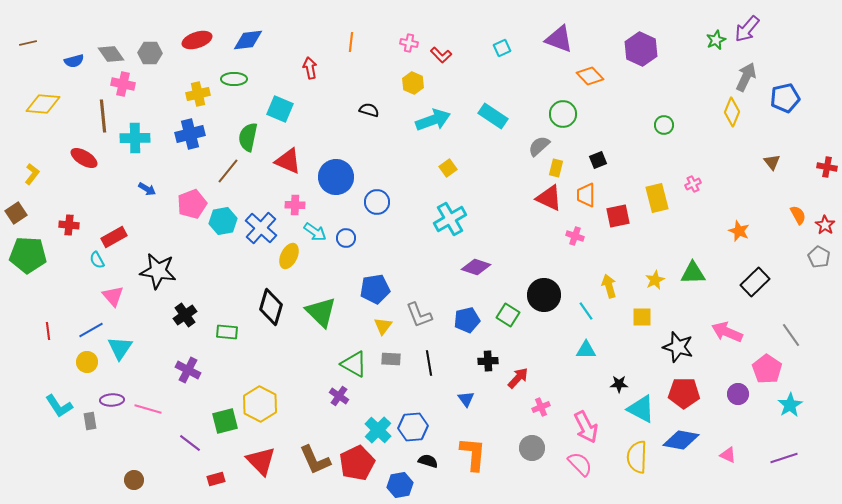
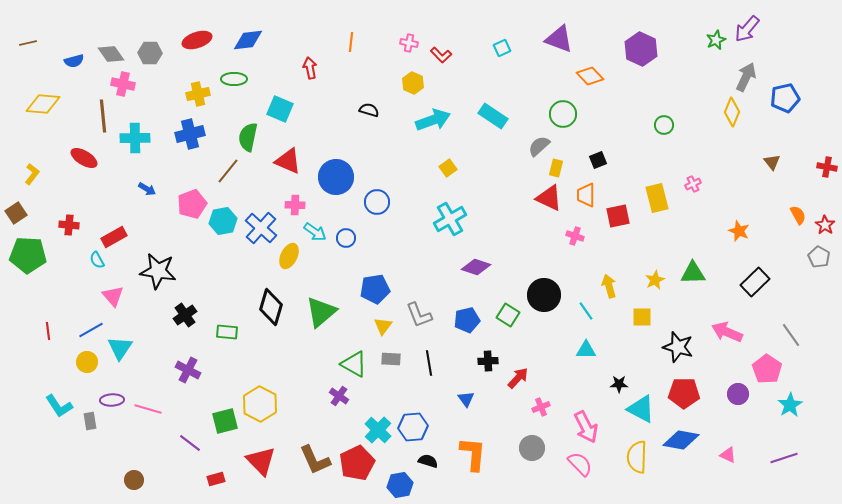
green triangle at (321, 312): rotated 36 degrees clockwise
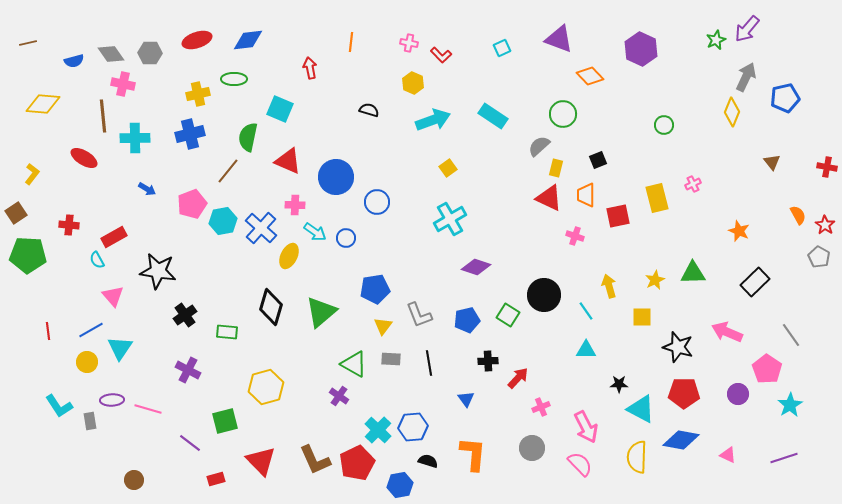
yellow hexagon at (260, 404): moved 6 px right, 17 px up; rotated 16 degrees clockwise
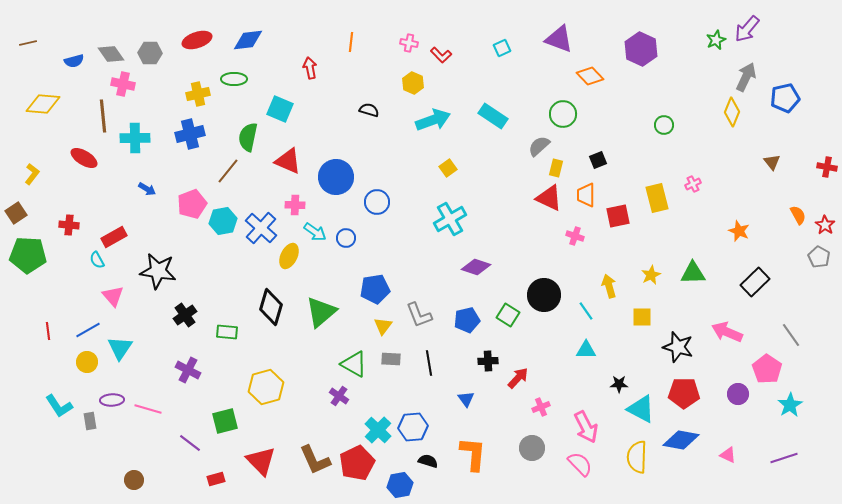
yellow star at (655, 280): moved 4 px left, 5 px up
blue line at (91, 330): moved 3 px left
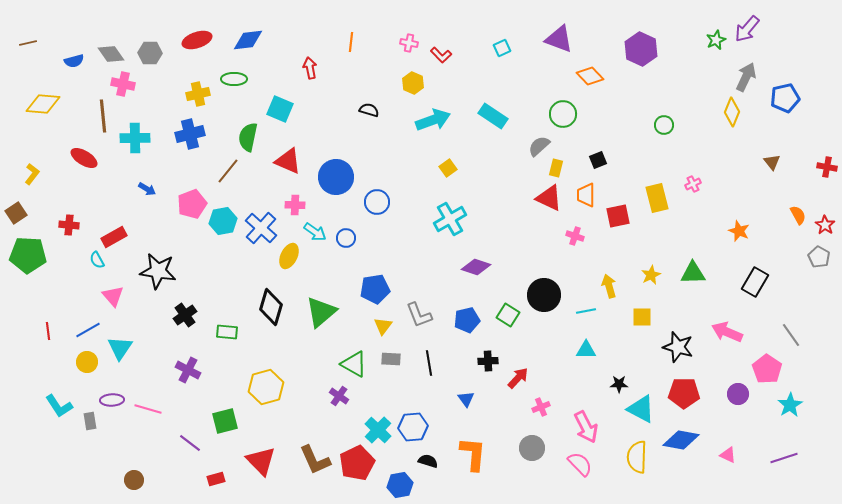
black rectangle at (755, 282): rotated 16 degrees counterclockwise
cyan line at (586, 311): rotated 66 degrees counterclockwise
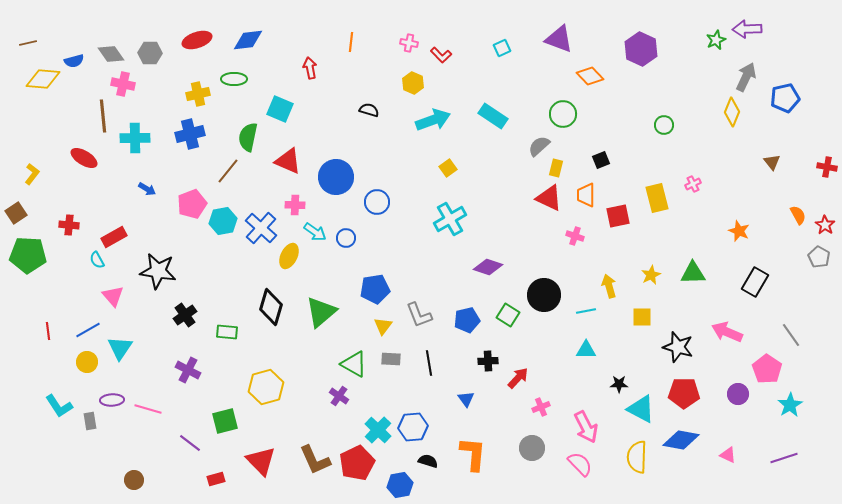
purple arrow at (747, 29): rotated 48 degrees clockwise
yellow diamond at (43, 104): moved 25 px up
black square at (598, 160): moved 3 px right
purple diamond at (476, 267): moved 12 px right
